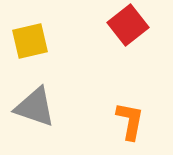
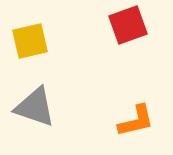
red square: rotated 18 degrees clockwise
orange L-shape: moved 6 px right; rotated 66 degrees clockwise
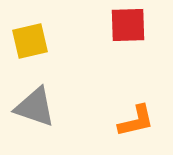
red square: rotated 18 degrees clockwise
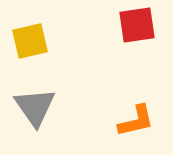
red square: moved 9 px right; rotated 6 degrees counterclockwise
gray triangle: rotated 36 degrees clockwise
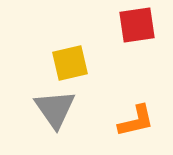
yellow square: moved 40 px right, 22 px down
gray triangle: moved 20 px right, 2 px down
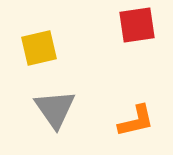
yellow square: moved 31 px left, 15 px up
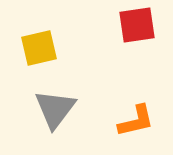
gray triangle: rotated 12 degrees clockwise
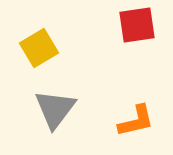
yellow square: rotated 18 degrees counterclockwise
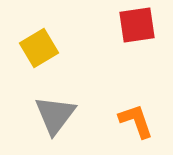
gray triangle: moved 6 px down
orange L-shape: rotated 96 degrees counterclockwise
